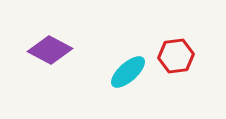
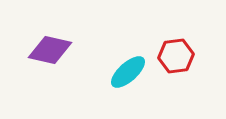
purple diamond: rotated 15 degrees counterclockwise
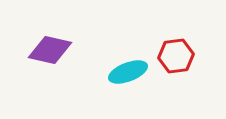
cyan ellipse: rotated 21 degrees clockwise
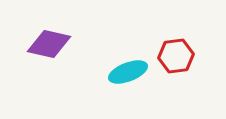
purple diamond: moved 1 px left, 6 px up
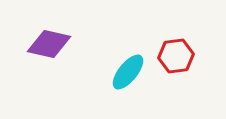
cyan ellipse: rotated 30 degrees counterclockwise
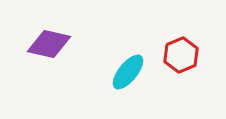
red hexagon: moved 5 px right, 1 px up; rotated 16 degrees counterclockwise
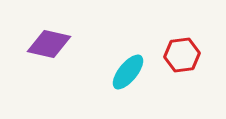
red hexagon: moved 1 px right; rotated 16 degrees clockwise
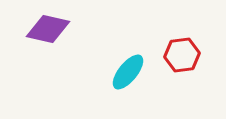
purple diamond: moved 1 px left, 15 px up
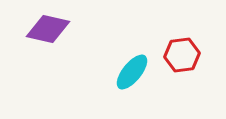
cyan ellipse: moved 4 px right
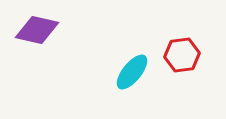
purple diamond: moved 11 px left, 1 px down
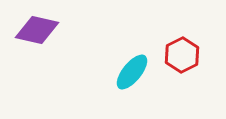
red hexagon: rotated 20 degrees counterclockwise
